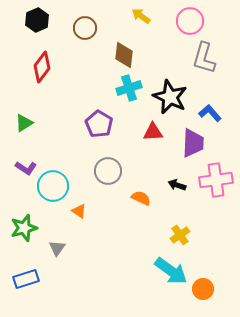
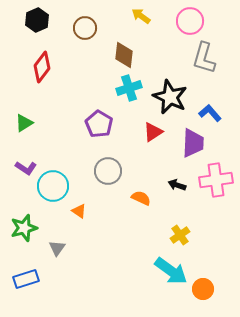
red triangle: rotated 30 degrees counterclockwise
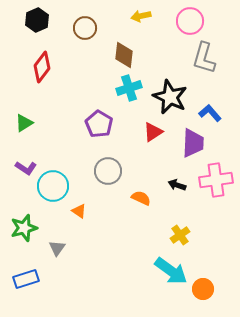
yellow arrow: rotated 48 degrees counterclockwise
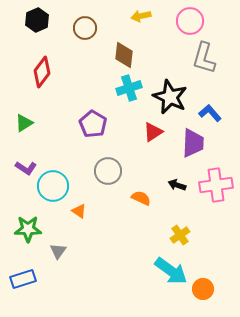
red diamond: moved 5 px down
purple pentagon: moved 6 px left
pink cross: moved 5 px down
green star: moved 4 px right, 1 px down; rotated 16 degrees clockwise
gray triangle: moved 1 px right, 3 px down
blue rectangle: moved 3 px left
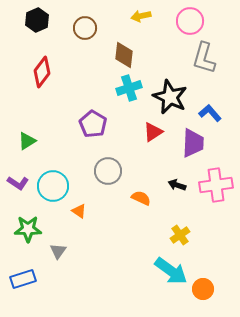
green triangle: moved 3 px right, 18 px down
purple L-shape: moved 8 px left, 15 px down
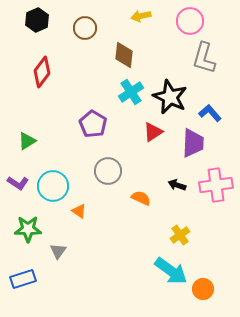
cyan cross: moved 2 px right, 4 px down; rotated 15 degrees counterclockwise
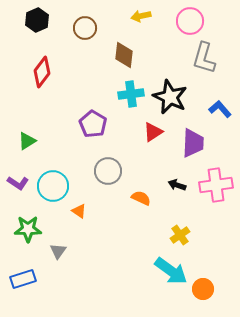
cyan cross: moved 2 px down; rotated 25 degrees clockwise
blue L-shape: moved 10 px right, 4 px up
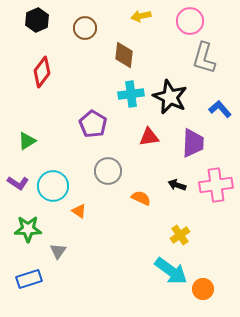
red triangle: moved 4 px left, 5 px down; rotated 25 degrees clockwise
blue rectangle: moved 6 px right
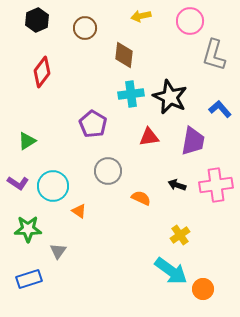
gray L-shape: moved 10 px right, 3 px up
purple trapezoid: moved 2 px up; rotated 8 degrees clockwise
